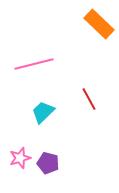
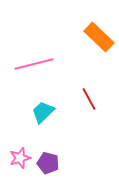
orange rectangle: moved 13 px down
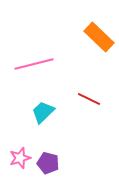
red line: rotated 35 degrees counterclockwise
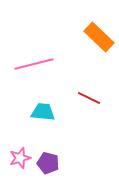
red line: moved 1 px up
cyan trapezoid: rotated 50 degrees clockwise
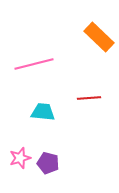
red line: rotated 30 degrees counterclockwise
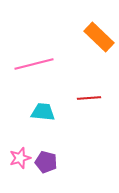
purple pentagon: moved 2 px left, 1 px up
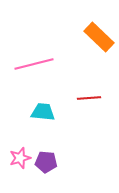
purple pentagon: rotated 10 degrees counterclockwise
